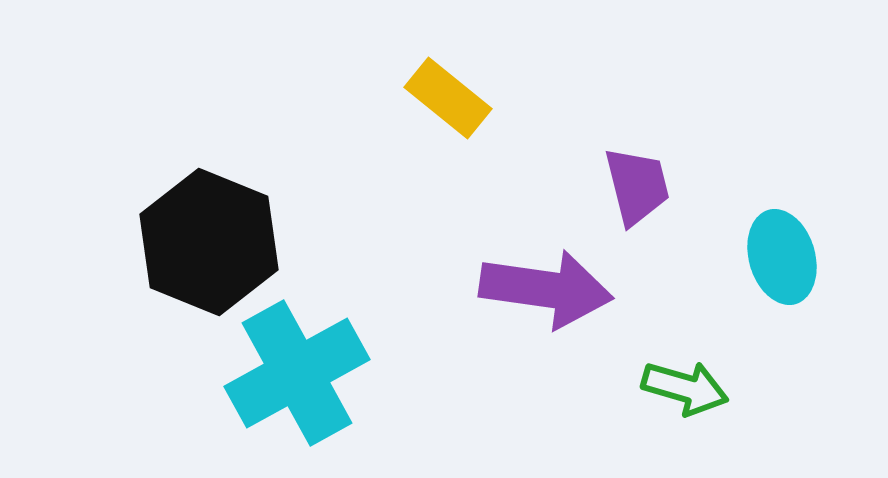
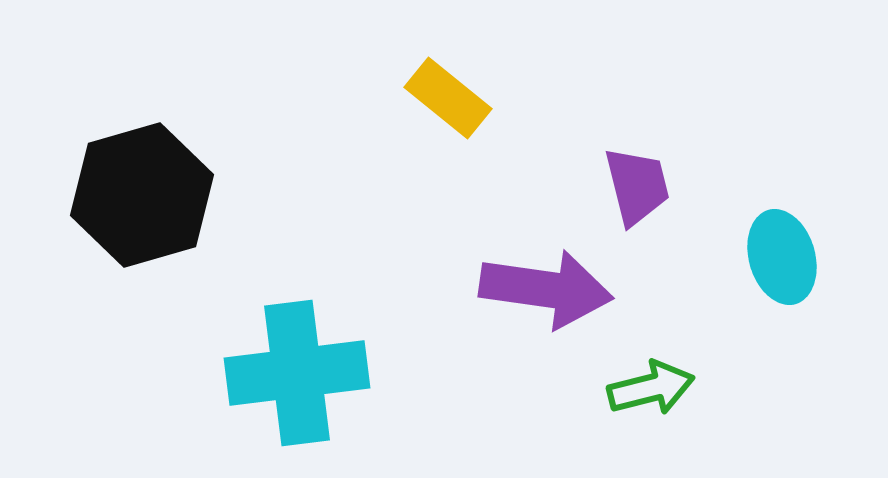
black hexagon: moved 67 px left, 47 px up; rotated 22 degrees clockwise
cyan cross: rotated 22 degrees clockwise
green arrow: moved 34 px left; rotated 30 degrees counterclockwise
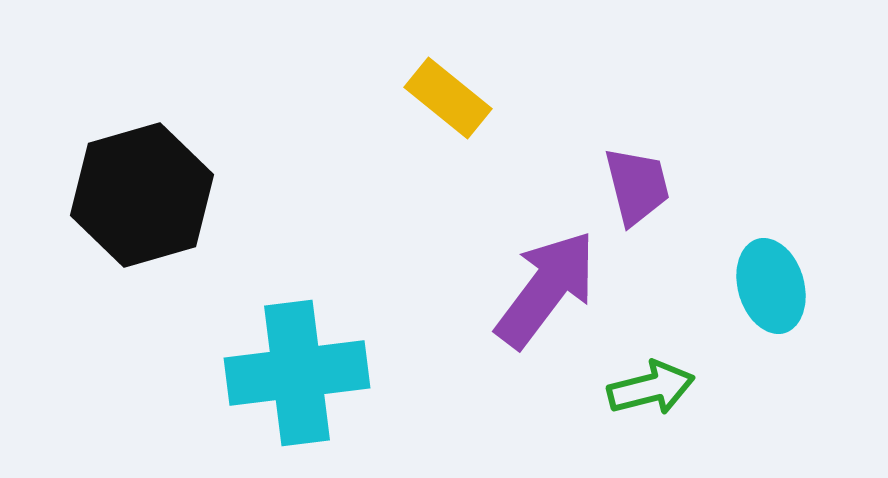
cyan ellipse: moved 11 px left, 29 px down
purple arrow: rotated 61 degrees counterclockwise
